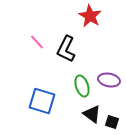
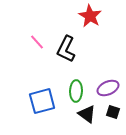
purple ellipse: moved 1 px left, 8 px down; rotated 35 degrees counterclockwise
green ellipse: moved 6 px left, 5 px down; rotated 20 degrees clockwise
blue square: rotated 32 degrees counterclockwise
black triangle: moved 5 px left
black square: moved 1 px right, 10 px up
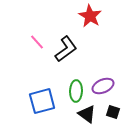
black L-shape: rotated 152 degrees counterclockwise
purple ellipse: moved 5 px left, 2 px up
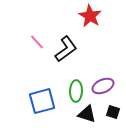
black triangle: rotated 18 degrees counterclockwise
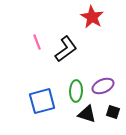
red star: moved 2 px right, 1 px down
pink line: rotated 21 degrees clockwise
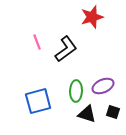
red star: rotated 25 degrees clockwise
blue square: moved 4 px left
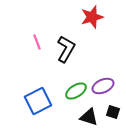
black L-shape: rotated 24 degrees counterclockwise
green ellipse: rotated 55 degrees clockwise
blue square: rotated 12 degrees counterclockwise
black triangle: moved 2 px right, 3 px down
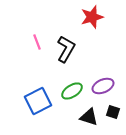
green ellipse: moved 4 px left
